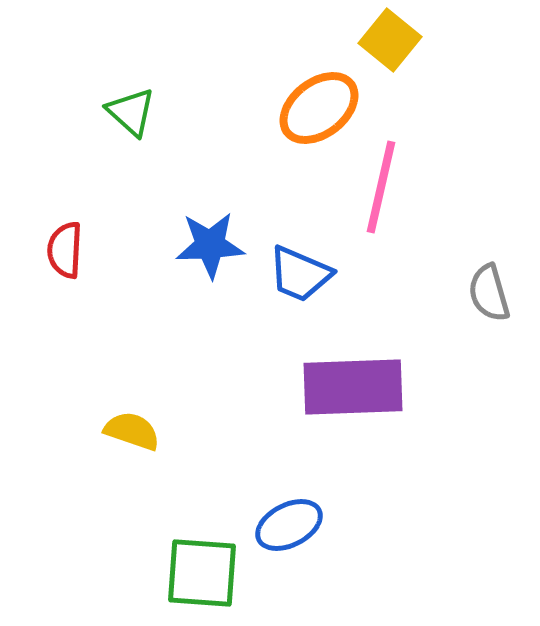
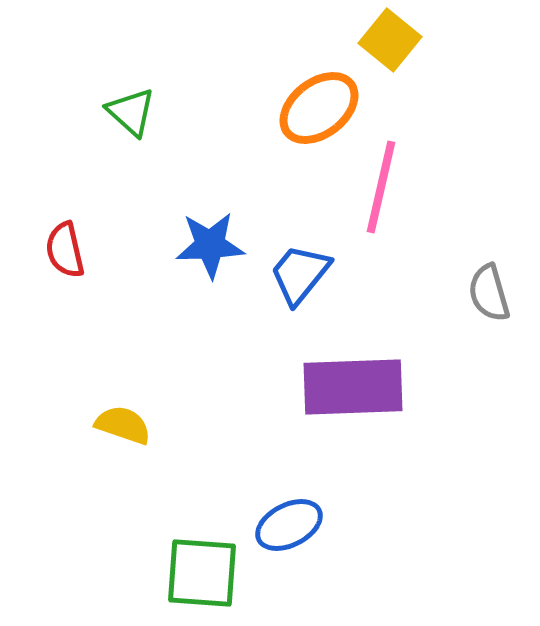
red semicircle: rotated 16 degrees counterclockwise
blue trapezoid: rotated 106 degrees clockwise
yellow semicircle: moved 9 px left, 6 px up
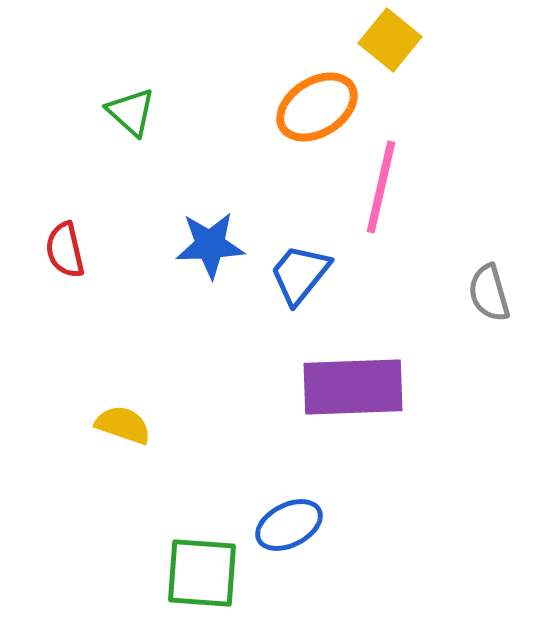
orange ellipse: moved 2 px left, 1 px up; rotated 6 degrees clockwise
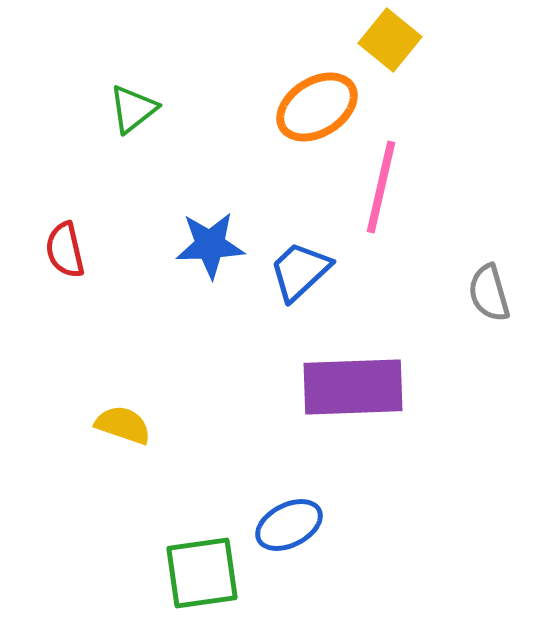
green triangle: moved 2 px right, 3 px up; rotated 40 degrees clockwise
blue trapezoid: moved 3 px up; rotated 8 degrees clockwise
green square: rotated 12 degrees counterclockwise
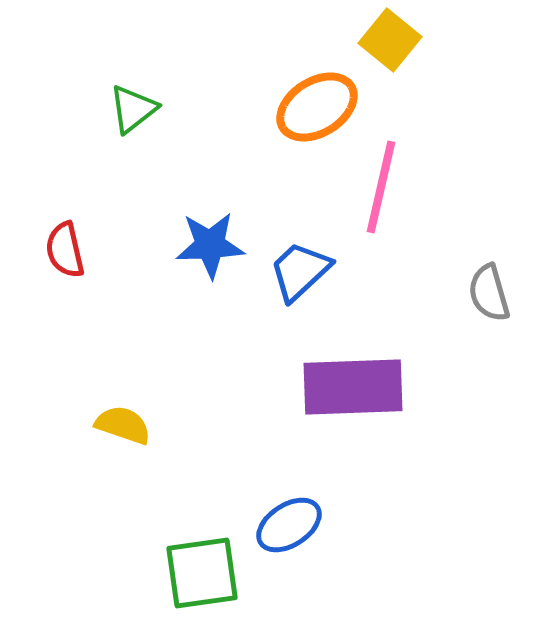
blue ellipse: rotated 6 degrees counterclockwise
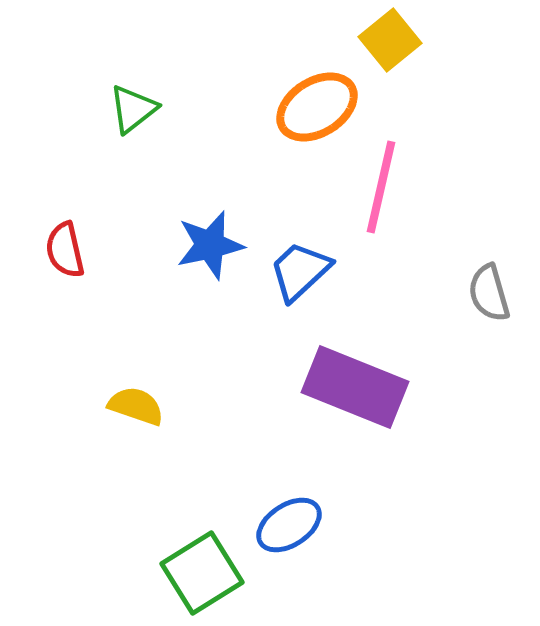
yellow square: rotated 12 degrees clockwise
blue star: rotated 10 degrees counterclockwise
purple rectangle: moved 2 px right; rotated 24 degrees clockwise
yellow semicircle: moved 13 px right, 19 px up
green square: rotated 24 degrees counterclockwise
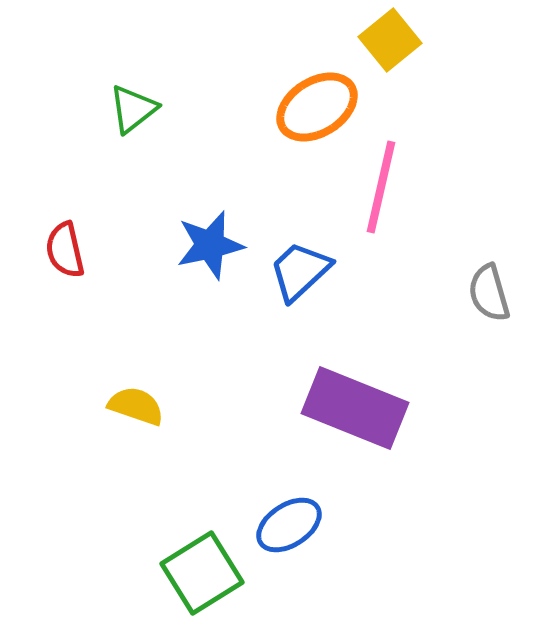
purple rectangle: moved 21 px down
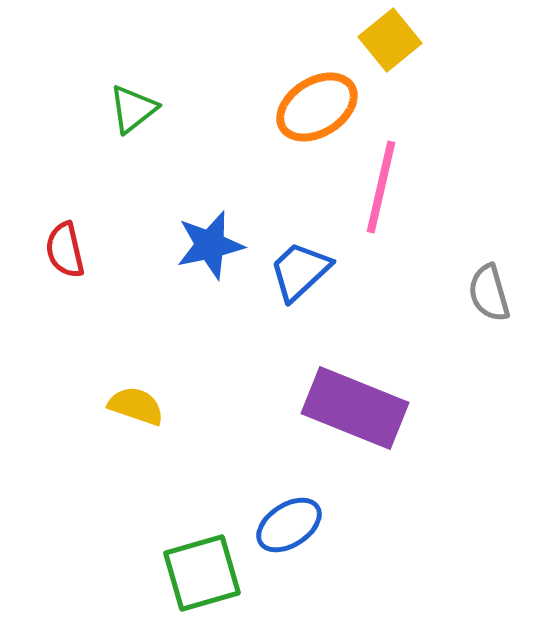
green square: rotated 16 degrees clockwise
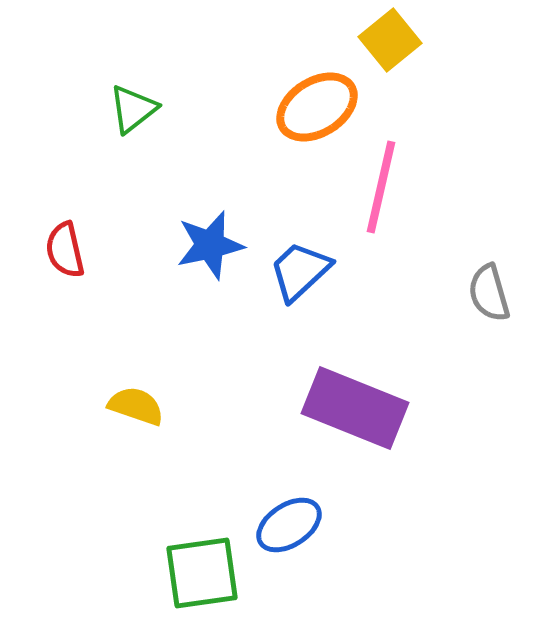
green square: rotated 8 degrees clockwise
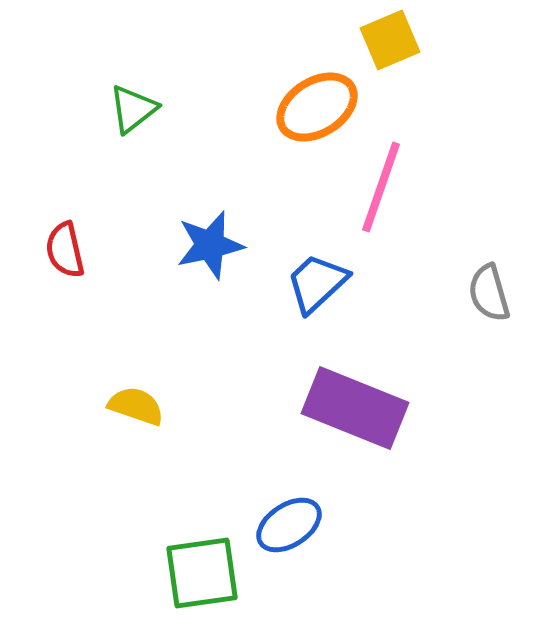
yellow square: rotated 16 degrees clockwise
pink line: rotated 6 degrees clockwise
blue trapezoid: moved 17 px right, 12 px down
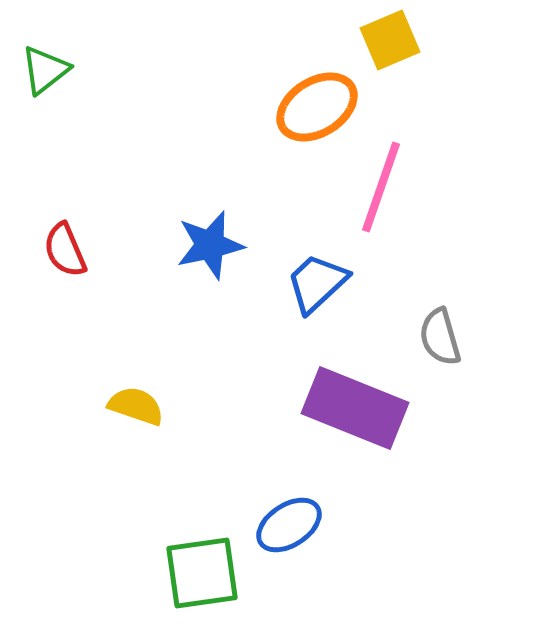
green triangle: moved 88 px left, 39 px up
red semicircle: rotated 10 degrees counterclockwise
gray semicircle: moved 49 px left, 44 px down
